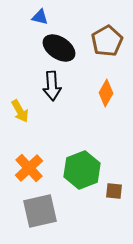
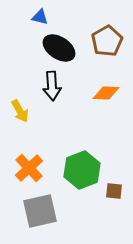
orange diamond: rotated 64 degrees clockwise
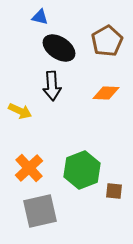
yellow arrow: rotated 35 degrees counterclockwise
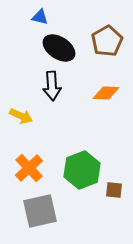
yellow arrow: moved 1 px right, 5 px down
brown square: moved 1 px up
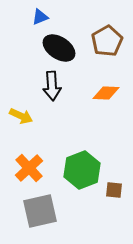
blue triangle: rotated 36 degrees counterclockwise
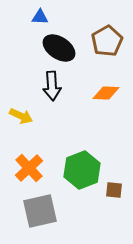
blue triangle: rotated 24 degrees clockwise
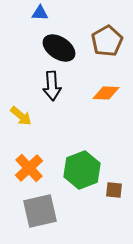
blue triangle: moved 4 px up
yellow arrow: rotated 15 degrees clockwise
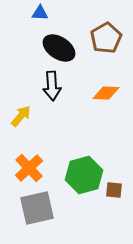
brown pentagon: moved 1 px left, 3 px up
yellow arrow: rotated 90 degrees counterclockwise
green hexagon: moved 2 px right, 5 px down; rotated 6 degrees clockwise
gray square: moved 3 px left, 3 px up
